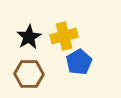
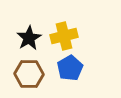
black star: moved 1 px down
blue pentagon: moved 9 px left, 6 px down
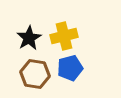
blue pentagon: rotated 15 degrees clockwise
brown hexagon: moved 6 px right; rotated 8 degrees clockwise
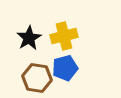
blue pentagon: moved 5 px left
brown hexagon: moved 2 px right, 4 px down
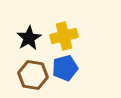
brown hexagon: moved 4 px left, 3 px up
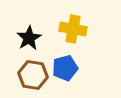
yellow cross: moved 9 px right, 7 px up; rotated 24 degrees clockwise
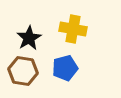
brown hexagon: moved 10 px left, 4 px up
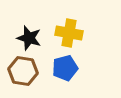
yellow cross: moved 4 px left, 4 px down
black star: rotated 25 degrees counterclockwise
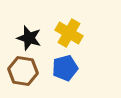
yellow cross: rotated 20 degrees clockwise
